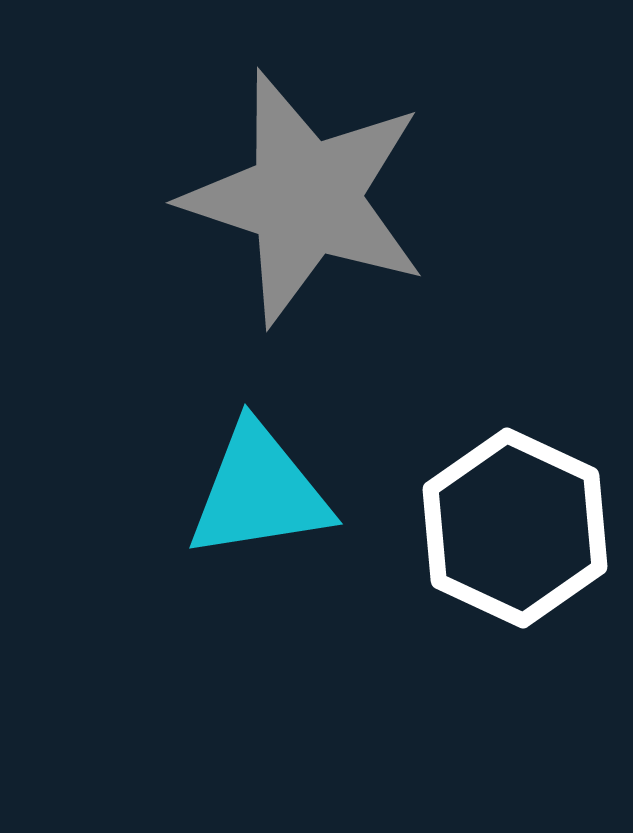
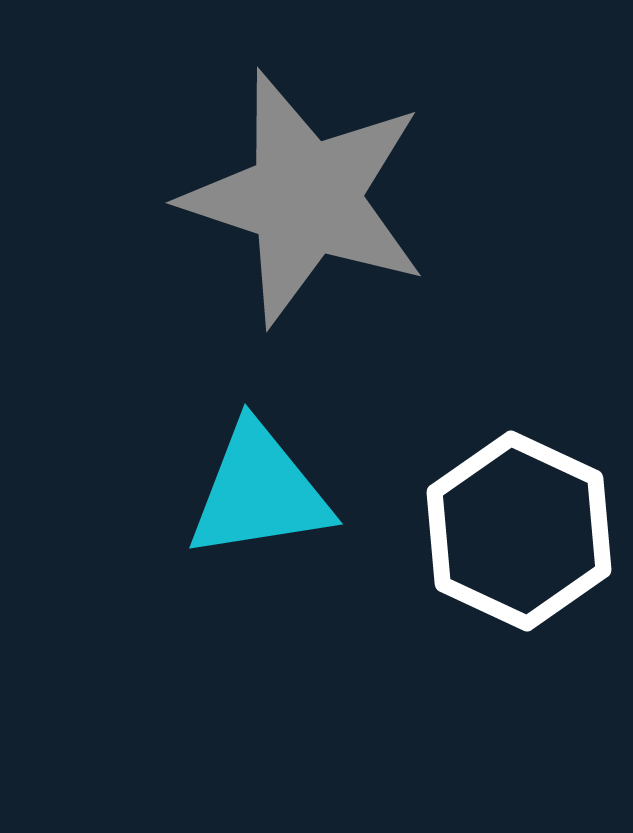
white hexagon: moved 4 px right, 3 px down
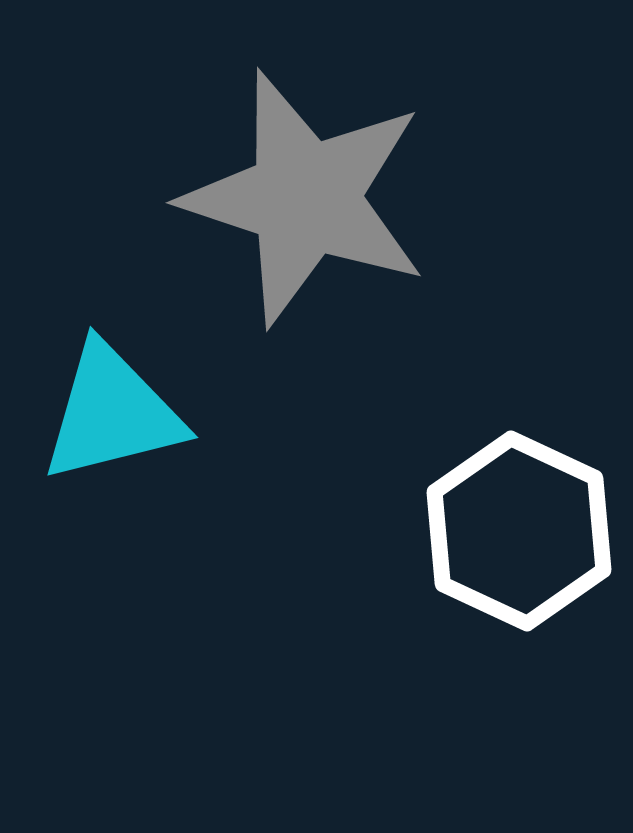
cyan triangle: moved 147 px left, 79 px up; rotated 5 degrees counterclockwise
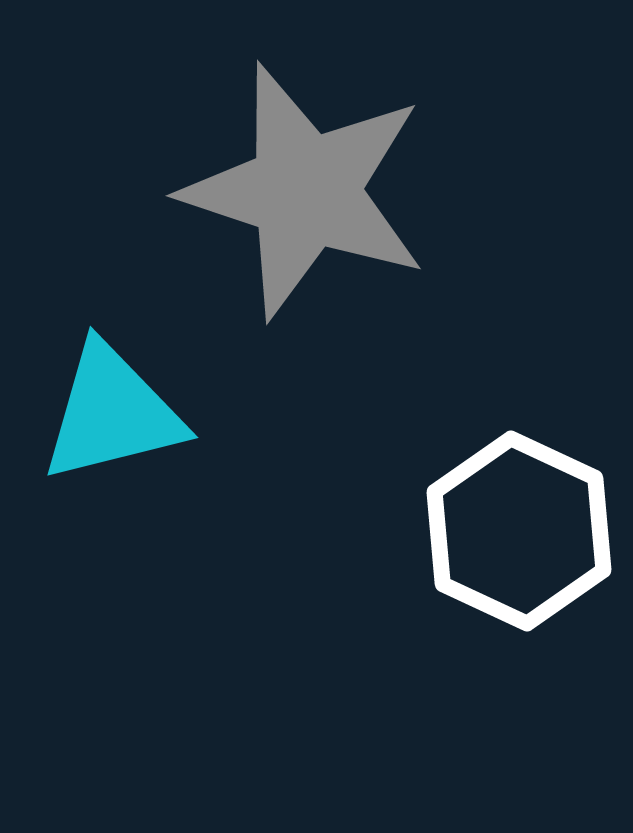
gray star: moved 7 px up
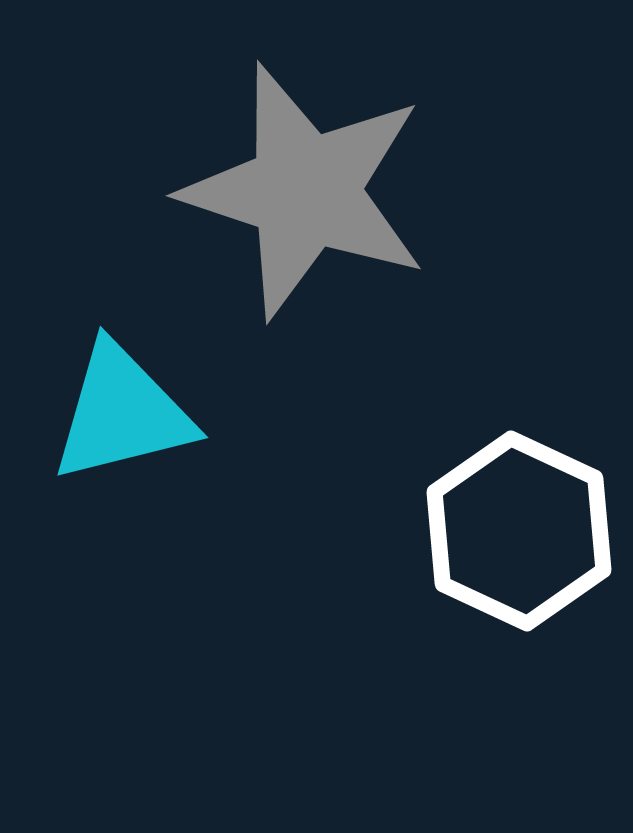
cyan triangle: moved 10 px right
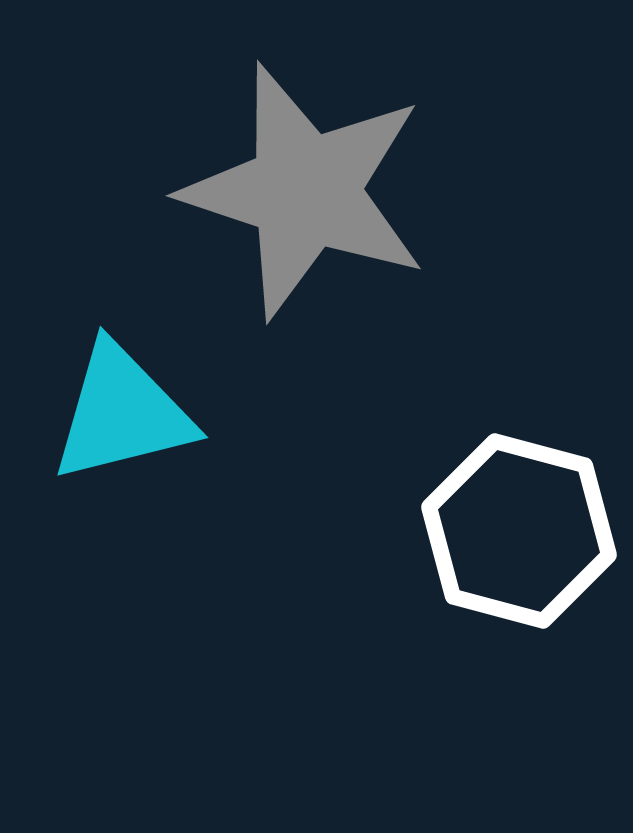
white hexagon: rotated 10 degrees counterclockwise
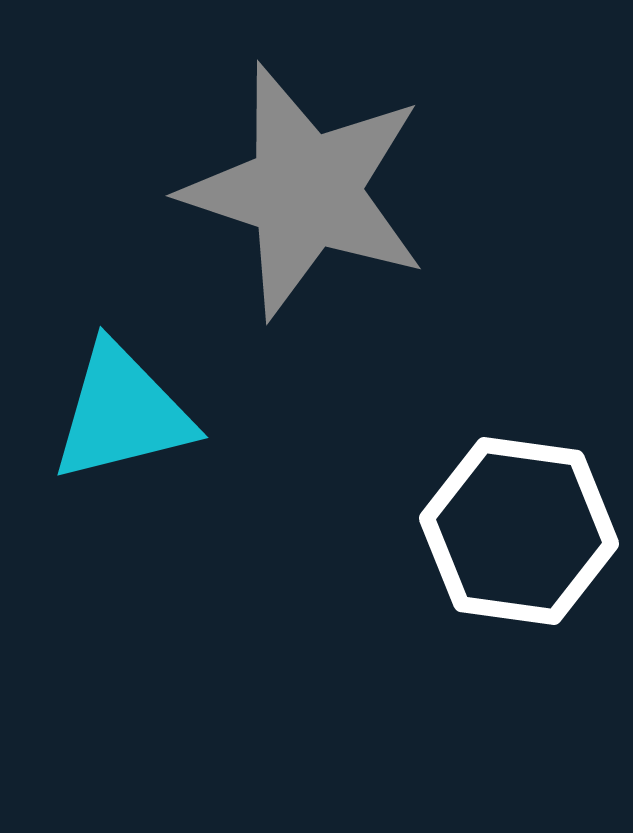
white hexagon: rotated 7 degrees counterclockwise
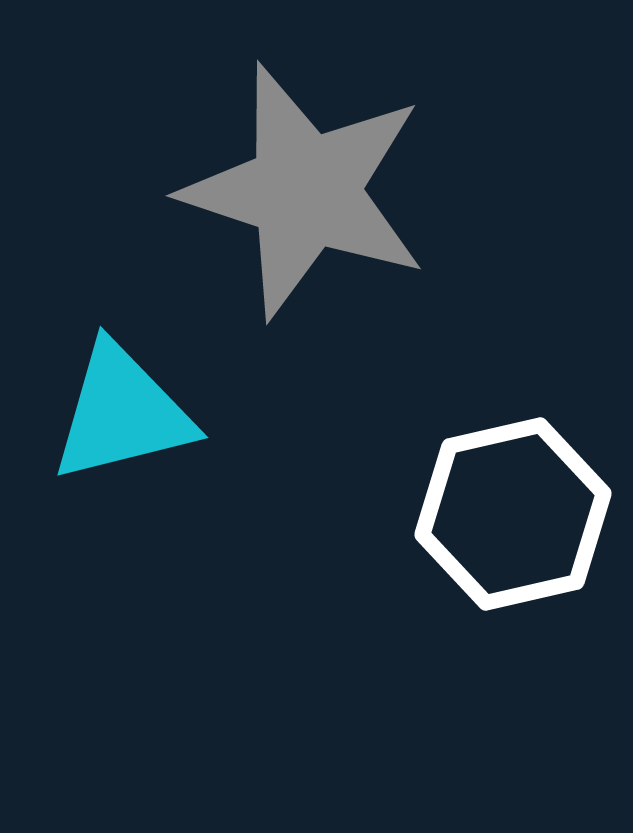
white hexagon: moved 6 px left, 17 px up; rotated 21 degrees counterclockwise
